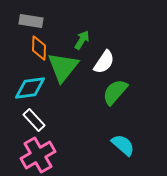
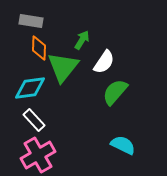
cyan semicircle: rotated 15 degrees counterclockwise
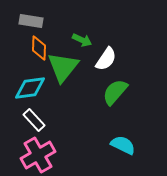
green arrow: rotated 84 degrees clockwise
white semicircle: moved 2 px right, 3 px up
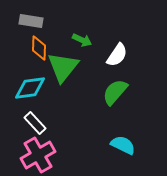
white semicircle: moved 11 px right, 4 px up
white rectangle: moved 1 px right, 3 px down
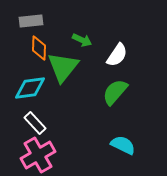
gray rectangle: rotated 15 degrees counterclockwise
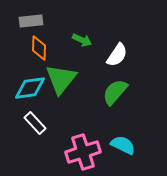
green triangle: moved 2 px left, 12 px down
pink cross: moved 45 px right, 3 px up; rotated 12 degrees clockwise
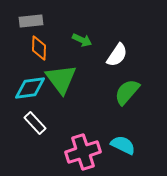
green triangle: rotated 16 degrees counterclockwise
green semicircle: moved 12 px right
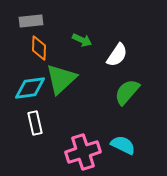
green triangle: rotated 24 degrees clockwise
white rectangle: rotated 30 degrees clockwise
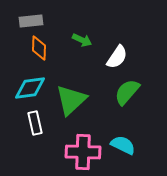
white semicircle: moved 2 px down
green triangle: moved 10 px right, 21 px down
pink cross: rotated 20 degrees clockwise
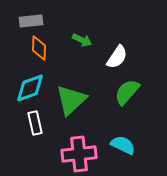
cyan diamond: rotated 12 degrees counterclockwise
pink cross: moved 4 px left, 2 px down; rotated 8 degrees counterclockwise
